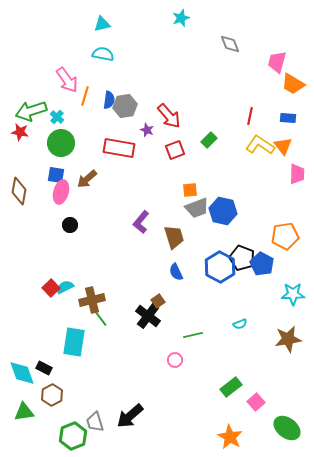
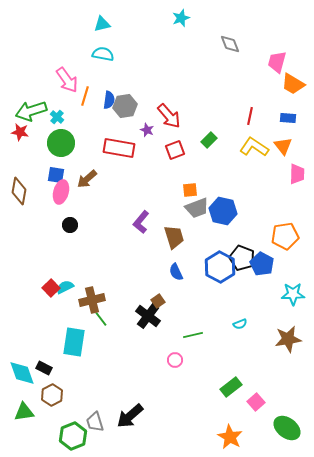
yellow L-shape at (260, 145): moved 6 px left, 2 px down
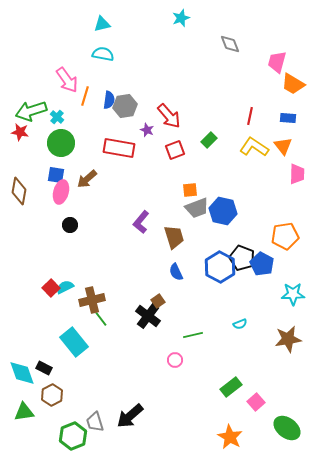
cyan rectangle at (74, 342): rotated 48 degrees counterclockwise
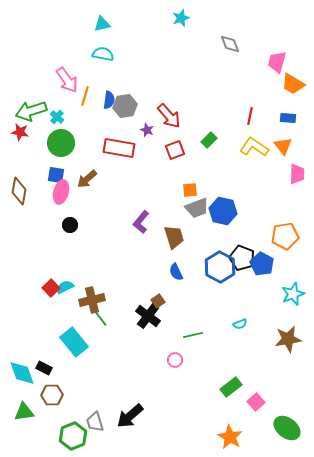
cyan star at (293, 294): rotated 20 degrees counterclockwise
brown hexagon at (52, 395): rotated 25 degrees clockwise
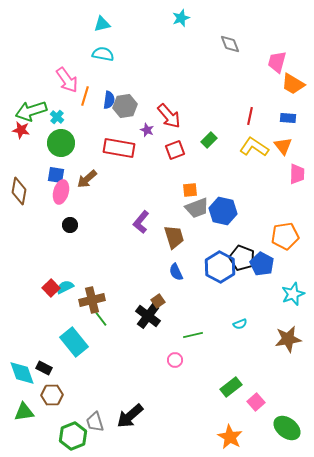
red star at (20, 132): moved 1 px right, 2 px up
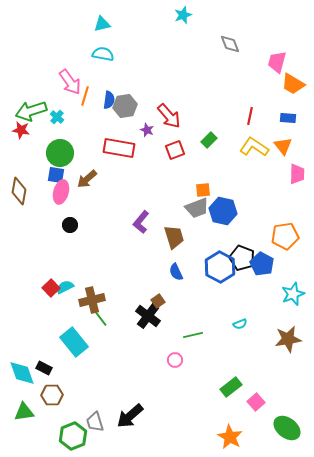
cyan star at (181, 18): moved 2 px right, 3 px up
pink arrow at (67, 80): moved 3 px right, 2 px down
green circle at (61, 143): moved 1 px left, 10 px down
orange square at (190, 190): moved 13 px right
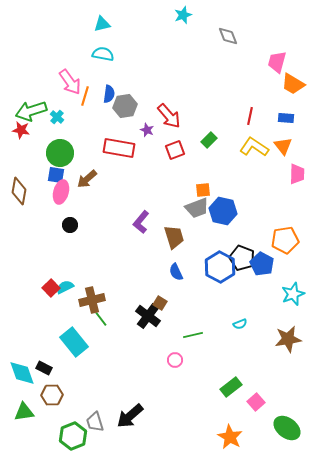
gray diamond at (230, 44): moved 2 px left, 8 px up
blue semicircle at (109, 100): moved 6 px up
blue rectangle at (288, 118): moved 2 px left
orange pentagon at (285, 236): moved 4 px down
brown square at (158, 301): moved 2 px right, 2 px down; rotated 24 degrees counterclockwise
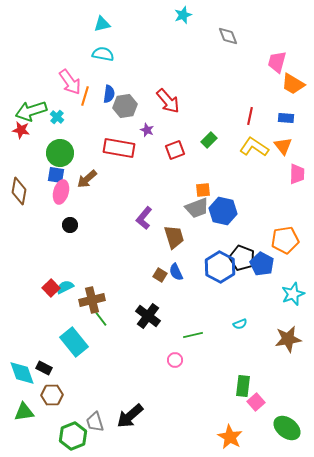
red arrow at (169, 116): moved 1 px left, 15 px up
purple L-shape at (141, 222): moved 3 px right, 4 px up
brown square at (160, 303): moved 28 px up
green rectangle at (231, 387): moved 12 px right, 1 px up; rotated 45 degrees counterclockwise
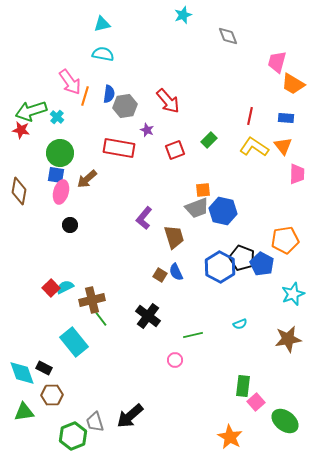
green ellipse at (287, 428): moved 2 px left, 7 px up
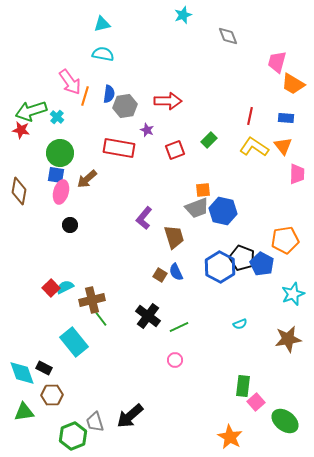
red arrow at (168, 101): rotated 48 degrees counterclockwise
green line at (193, 335): moved 14 px left, 8 px up; rotated 12 degrees counterclockwise
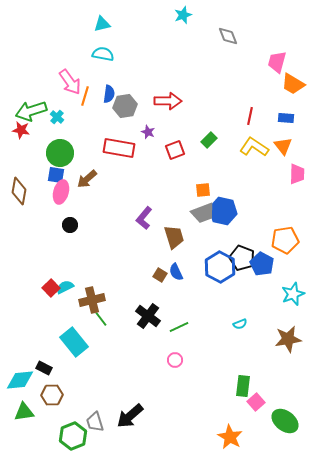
purple star at (147, 130): moved 1 px right, 2 px down
gray trapezoid at (197, 208): moved 6 px right, 5 px down
cyan diamond at (22, 373): moved 2 px left, 7 px down; rotated 76 degrees counterclockwise
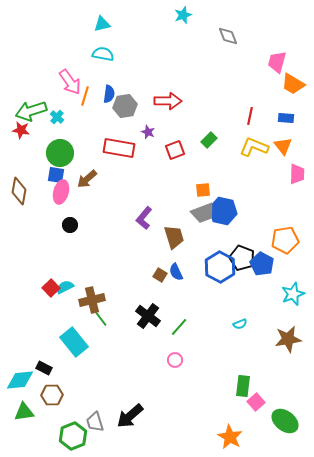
yellow L-shape at (254, 147): rotated 12 degrees counterclockwise
green line at (179, 327): rotated 24 degrees counterclockwise
